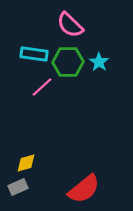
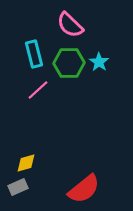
cyan rectangle: rotated 68 degrees clockwise
green hexagon: moved 1 px right, 1 px down
pink line: moved 4 px left, 3 px down
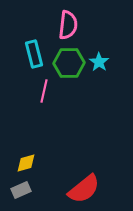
pink semicircle: moved 2 px left; rotated 128 degrees counterclockwise
pink line: moved 6 px right, 1 px down; rotated 35 degrees counterclockwise
gray rectangle: moved 3 px right, 3 px down
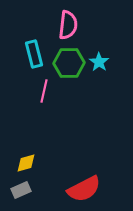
red semicircle: rotated 12 degrees clockwise
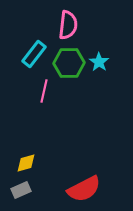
cyan rectangle: rotated 52 degrees clockwise
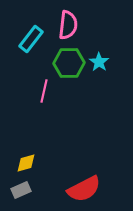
cyan rectangle: moved 3 px left, 15 px up
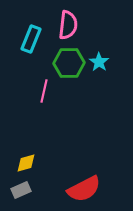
cyan rectangle: rotated 16 degrees counterclockwise
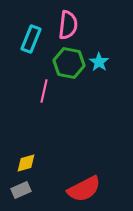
green hexagon: rotated 12 degrees clockwise
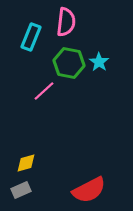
pink semicircle: moved 2 px left, 3 px up
cyan rectangle: moved 2 px up
pink line: rotated 35 degrees clockwise
red semicircle: moved 5 px right, 1 px down
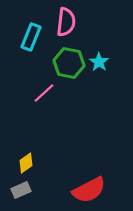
pink line: moved 2 px down
yellow diamond: rotated 20 degrees counterclockwise
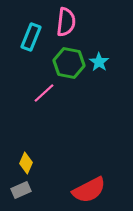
yellow diamond: rotated 30 degrees counterclockwise
